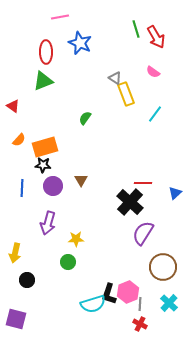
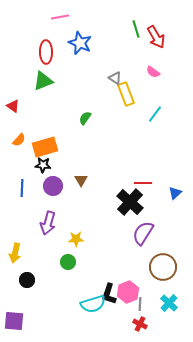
purple square: moved 2 px left, 2 px down; rotated 10 degrees counterclockwise
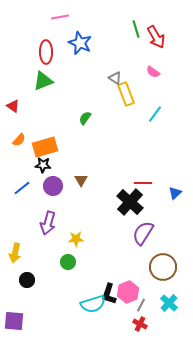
blue line: rotated 48 degrees clockwise
gray line: moved 1 px right, 1 px down; rotated 24 degrees clockwise
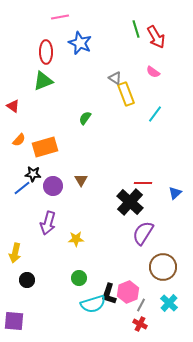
black star: moved 10 px left, 9 px down
green circle: moved 11 px right, 16 px down
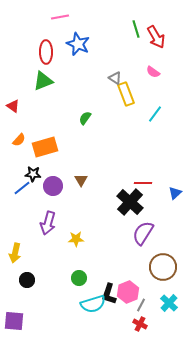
blue star: moved 2 px left, 1 px down
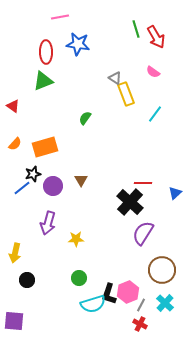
blue star: rotated 15 degrees counterclockwise
orange semicircle: moved 4 px left, 4 px down
black star: rotated 21 degrees counterclockwise
brown circle: moved 1 px left, 3 px down
cyan cross: moved 4 px left
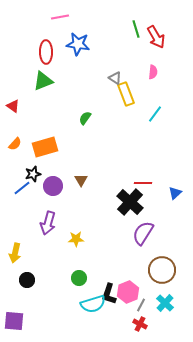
pink semicircle: rotated 120 degrees counterclockwise
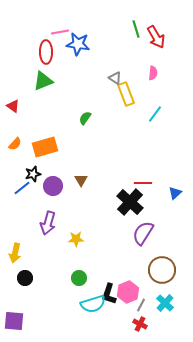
pink line: moved 15 px down
pink semicircle: moved 1 px down
black circle: moved 2 px left, 2 px up
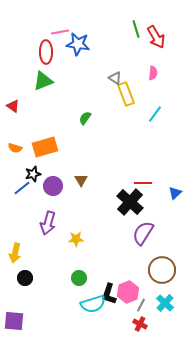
orange semicircle: moved 4 px down; rotated 64 degrees clockwise
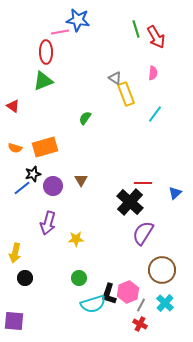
blue star: moved 24 px up
